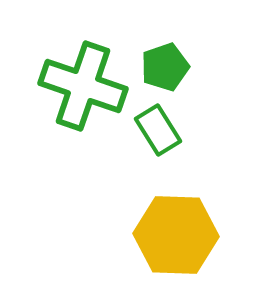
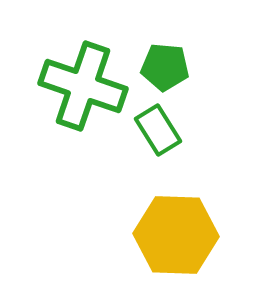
green pentagon: rotated 24 degrees clockwise
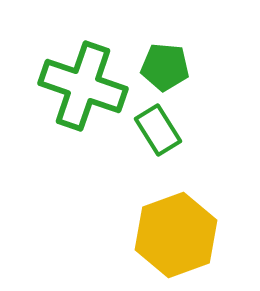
yellow hexagon: rotated 22 degrees counterclockwise
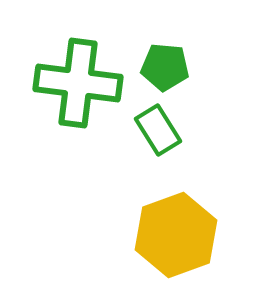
green cross: moved 5 px left, 3 px up; rotated 12 degrees counterclockwise
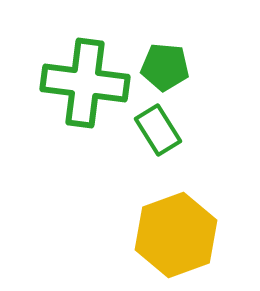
green cross: moved 7 px right
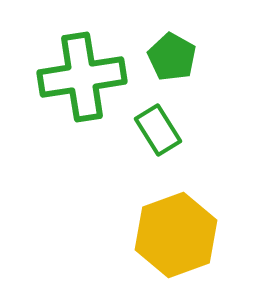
green pentagon: moved 7 px right, 10 px up; rotated 24 degrees clockwise
green cross: moved 3 px left, 6 px up; rotated 16 degrees counterclockwise
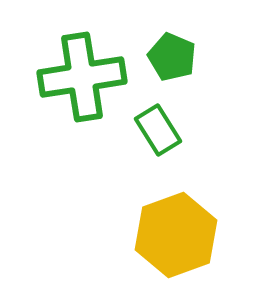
green pentagon: rotated 6 degrees counterclockwise
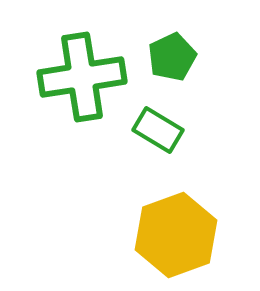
green pentagon: rotated 24 degrees clockwise
green rectangle: rotated 27 degrees counterclockwise
